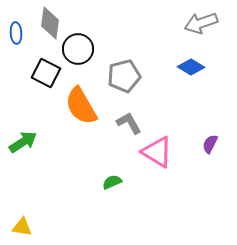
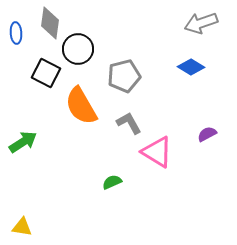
purple semicircle: moved 3 px left, 10 px up; rotated 36 degrees clockwise
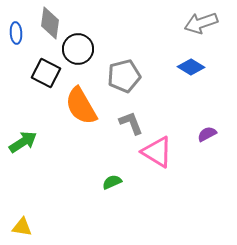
gray L-shape: moved 2 px right; rotated 8 degrees clockwise
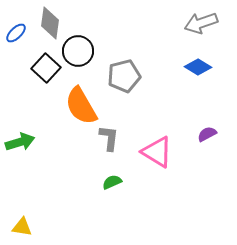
blue ellipse: rotated 50 degrees clockwise
black circle: moved 2 px down
blue diamond: moved 7 px right
black square: moved 5 px up; rotated 16 degrees clockwise
gray L-shape: moved 22 px left, 15 px down; rotated 28 degrees clockwise
green arrow: moved 3 px left; rotated 16 degrees clockwise
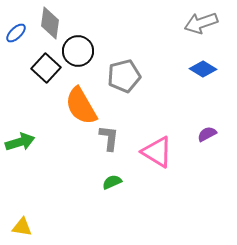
blue diamond: moved 5 px right, 2 px down
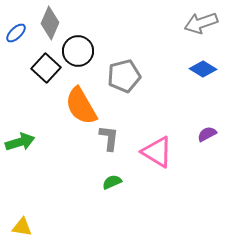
gray diamond: rotated 16 degrees clockwise
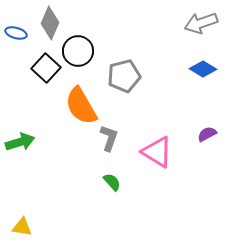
blue ellipse: rotated 60 degrees clockwise
gray L-shape: rotated 12 degrees clockwise
green semicircle: rotated 72 degrees clockwise
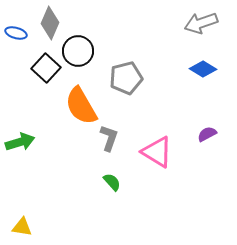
gray pentagon: moved 2 px right, 2 px down
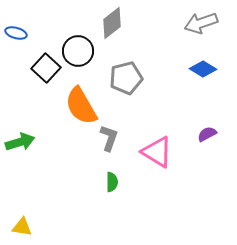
gray diamond: moved 62 px right; rotated 28 degrees clockwise
green semicircle: rotated 42 degrees clockwise
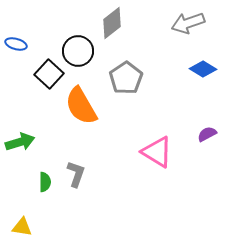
gray arrow: moved 13 px left
blue ellipse: moved 11 px down
black square: moved 3 px right, 6 px down
gray pentagon: rotated 20 degrees counterclockwise
gray L-shape: moved 33 px left, 36 px down
green semicircle: moved 67 px left
